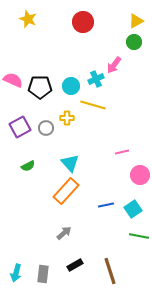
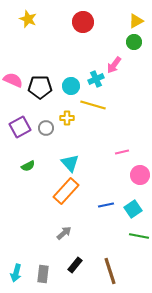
black rectangle: rotated 21 degrees counterclockwise
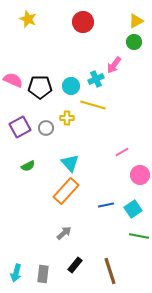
pink line: rotated 16 degrees counterclockwise
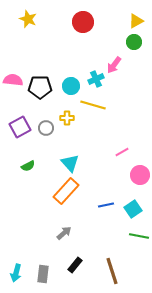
pink semicircle: rotated 18 degrees counterclockwise
brown line: moved 2 px right
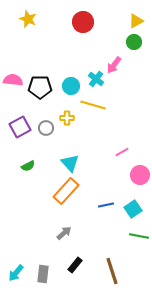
cyan cross: rotated 28 degrees counterclockwise
cyan arrow: rotated 24 degrees clockwise
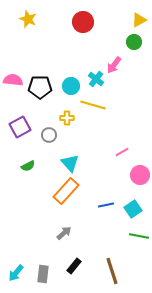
yellow triangle: moved 3 px right, 1 px up
gray circle: moved 3 px right, 7 px down
black rectangle: moved 1 px left, 1 px down
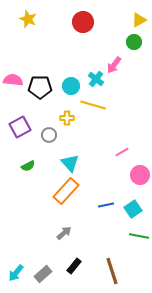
gray rectangle: rotated 42 degrees clockwise
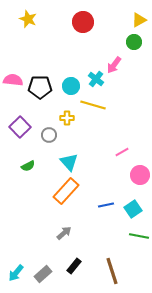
purple square: rotated 15 degrees counterclockwise
cyan triangle: moved 1 px left, 1 px up
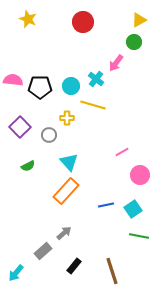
pink arrow: moved 2 px right, 2 px up
gray rectangle: moved 23 px up
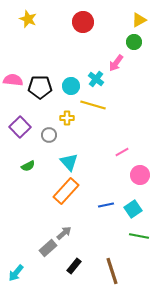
gray rectangle: moved 5 px right, 3 px up
